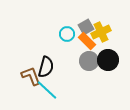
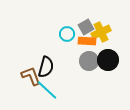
orange rectangle: rotated 42 degrees counterclockwise
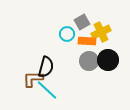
gray square: moved 4 px left, 5 px up
brown L-shape: moved 2 px right, 3 px down; rotated 70 degrees counterclockwise
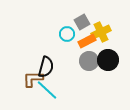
orange rectangle: rotated 30 degrees counterclockwise
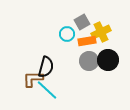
orange rectangle: rotated 18 degrees clockwise
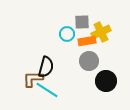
gray square: rotated 28 degrees clockwise
black circle: moved 2 px left, 21 px down
cyan line: rotated 10 degrees counterclockwise
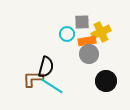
gray circle: moved 7 px up
cyan line: moved 5 px right, 4 px up
